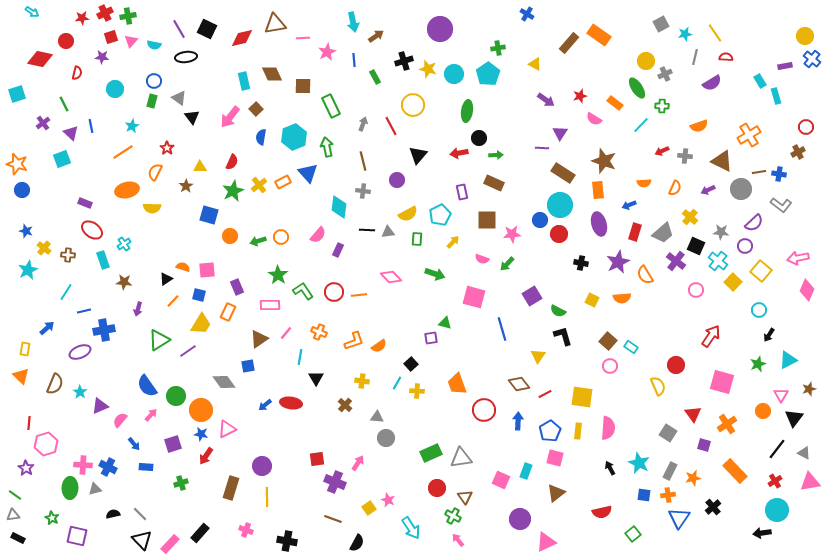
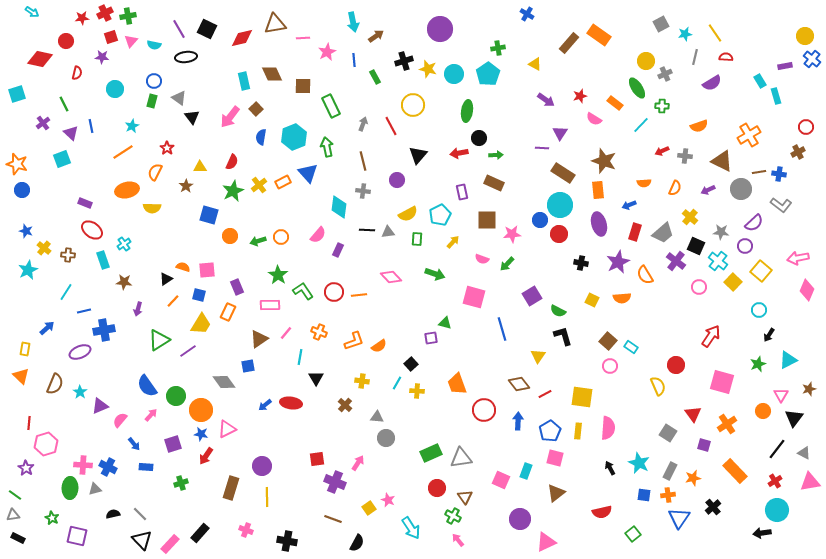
pink circle at (696, 290): moved 3 px right, 3 px up
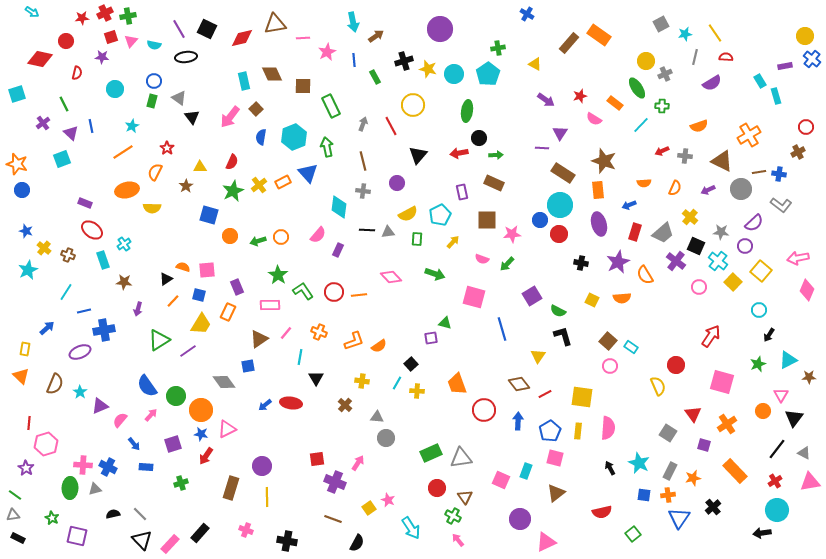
purple circle at (397, 180): moved 3 px down
brown cross at (68, 255): rotated 16 degrees clockwise
brown star at (809, 389): moved 12 px up; rotated 16 degrees clockwise
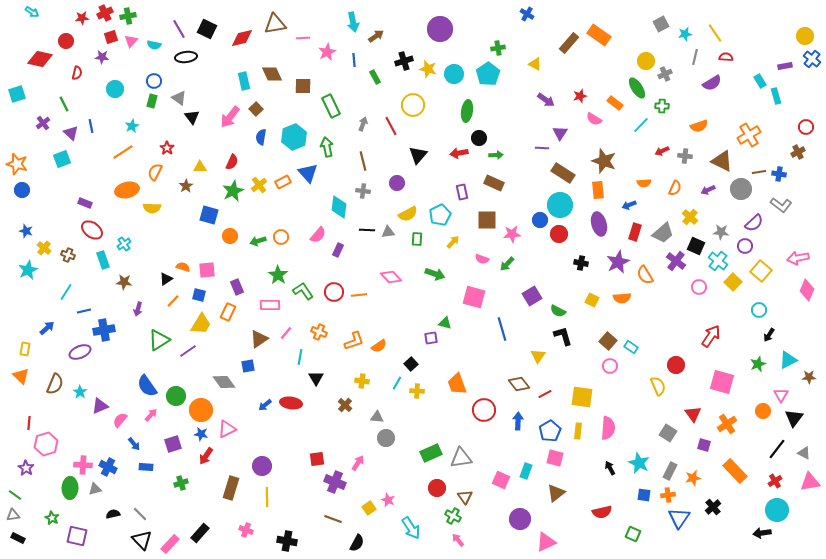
green square at (633, 534): rotated 28 degrees counterclockwise
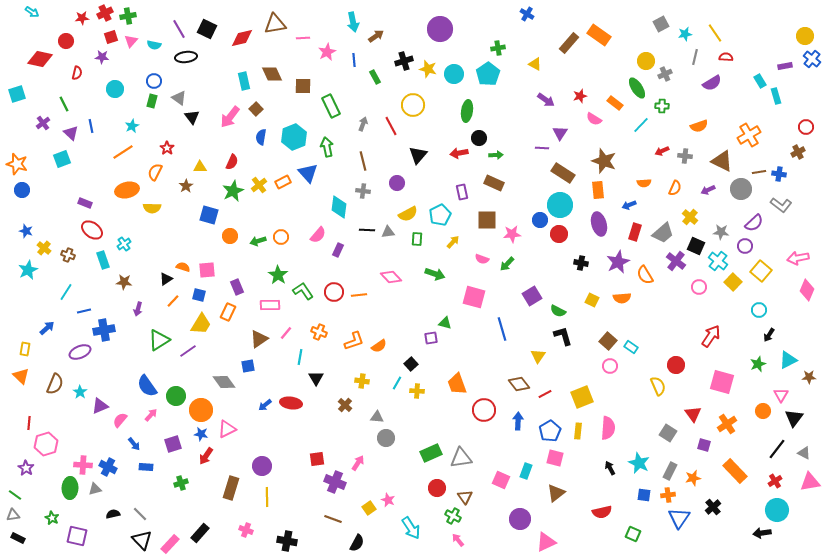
yellow square at (582, 397): rotated 30 degrees counterclockwise
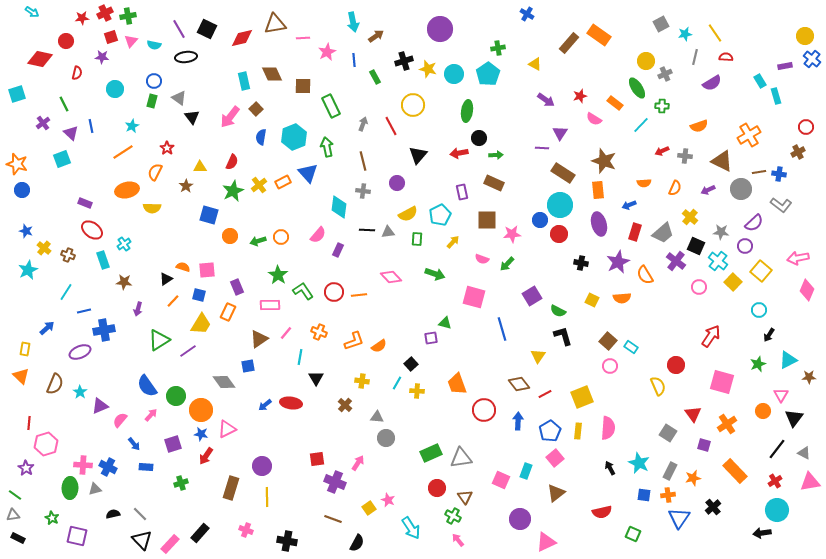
pink square at (555, 458): rotated 36 degrees clockwise
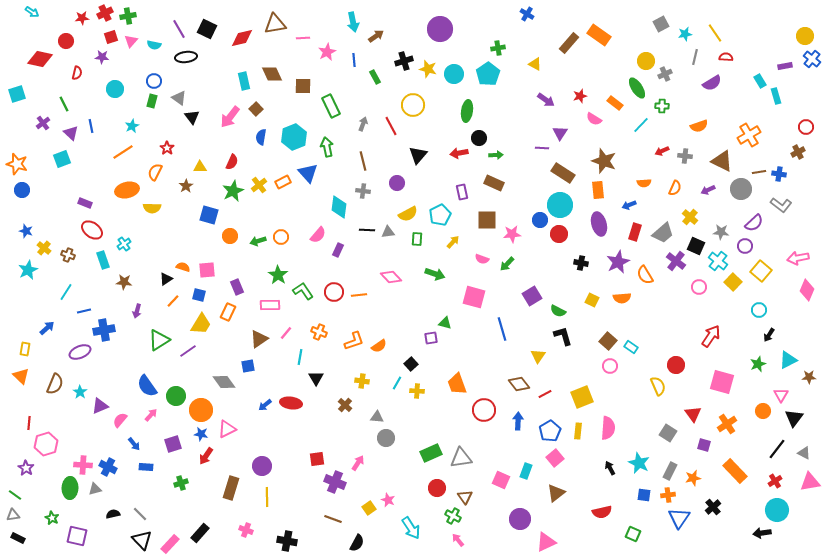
purple arrow at (138, 309): moved 1 px left, 2 px down
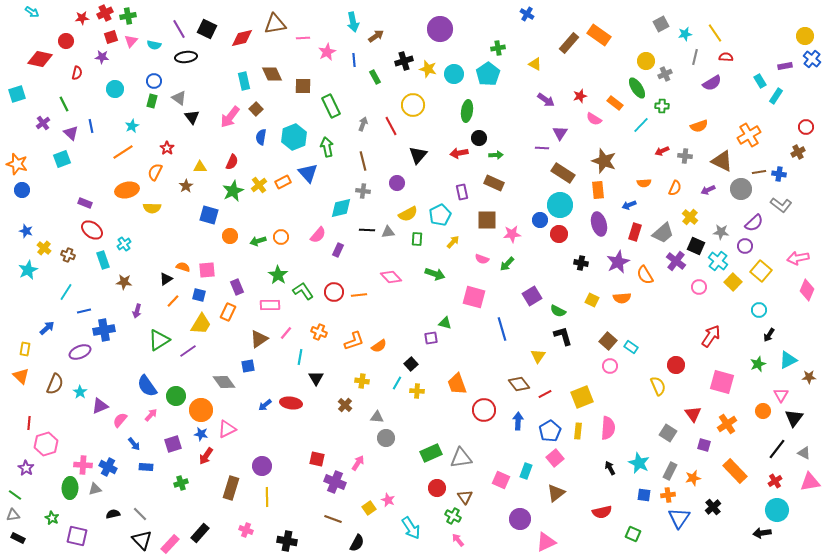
cyan rectangle at (776, 96): rotated 49 degrees clockwise
cyan diamond at (339, 207): moved 2 px right, 1 px down; rotated 70 degrees clockwise
red square at (317, 459): rotated 21 degrees clockwise
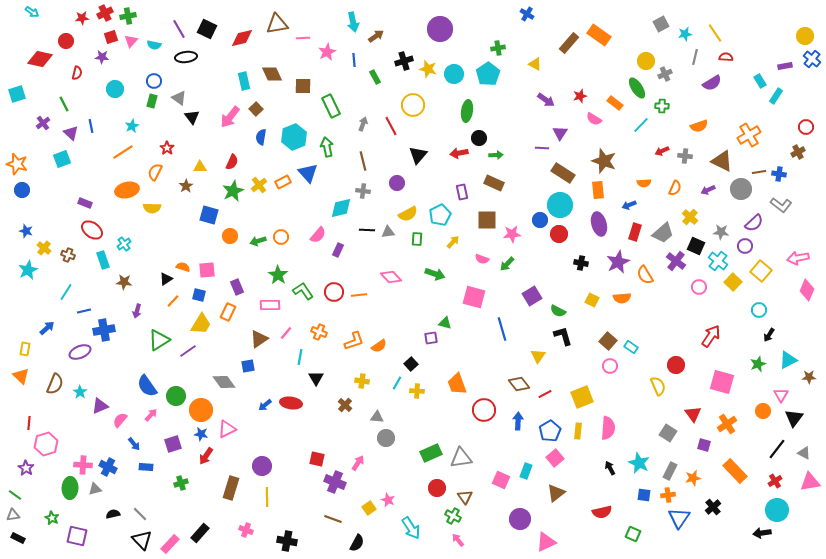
brown triangle at (275, 24): moved 2 px right
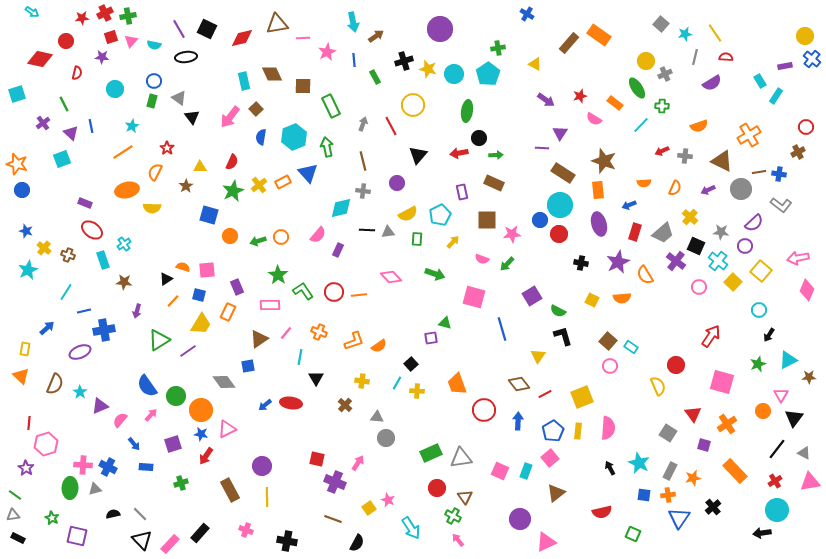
gray square at (661, 24): rotated 21 degrees counterclockwise
blue pentagon at (550, 431): moved 3 px right
pink square at (555, 458): moved 5 px left
pink square at (501, 480): moved 1 px left, 9 px up
brown rectangle at (231, 488): moved 1 px left, 2 px down; rotated 45 degrees counterclockwise
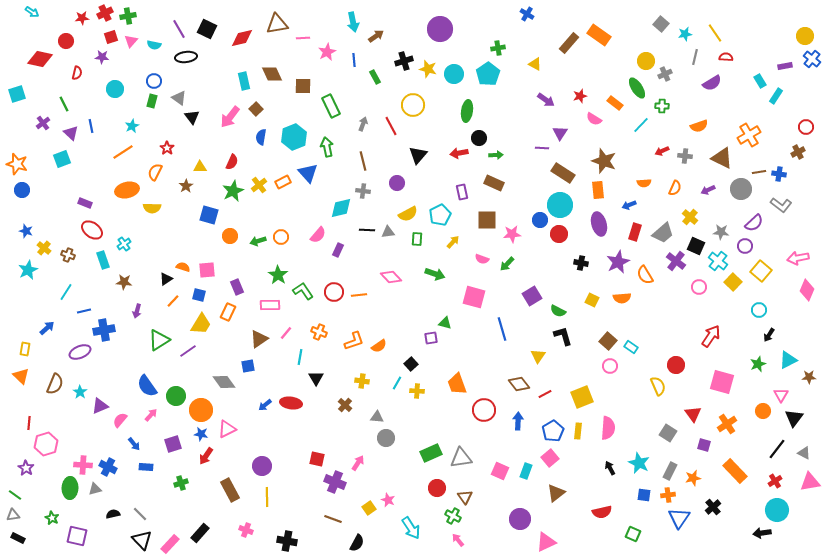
brown triangle at (722, 161): moved 3 px up
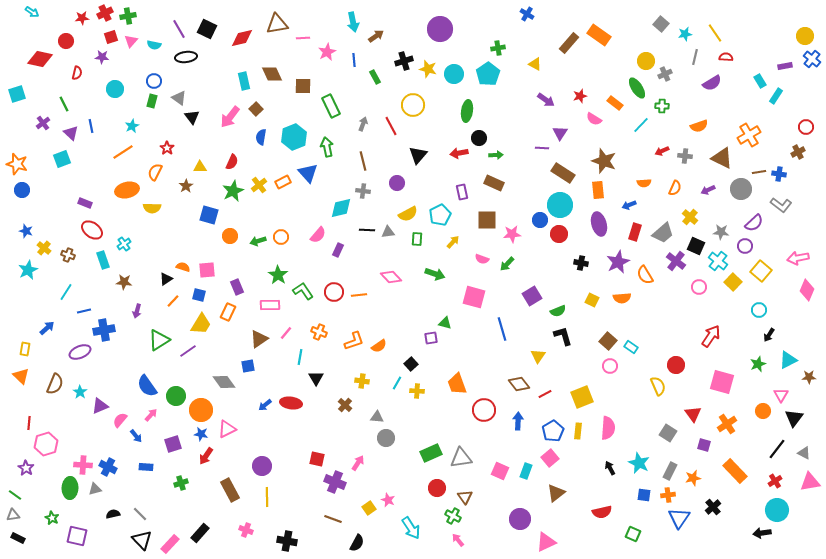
green semicircle at (558, 311): rotated 49 degrees counterclockwise
blue arrow at (134, 444): moved 2 px right, 8 px up
